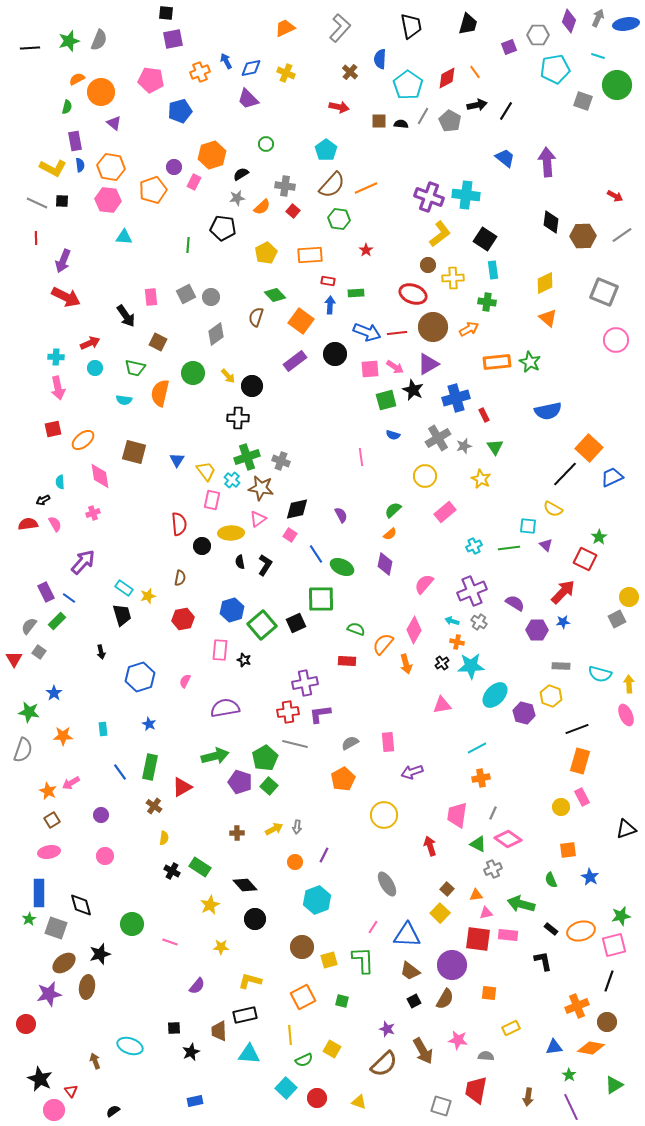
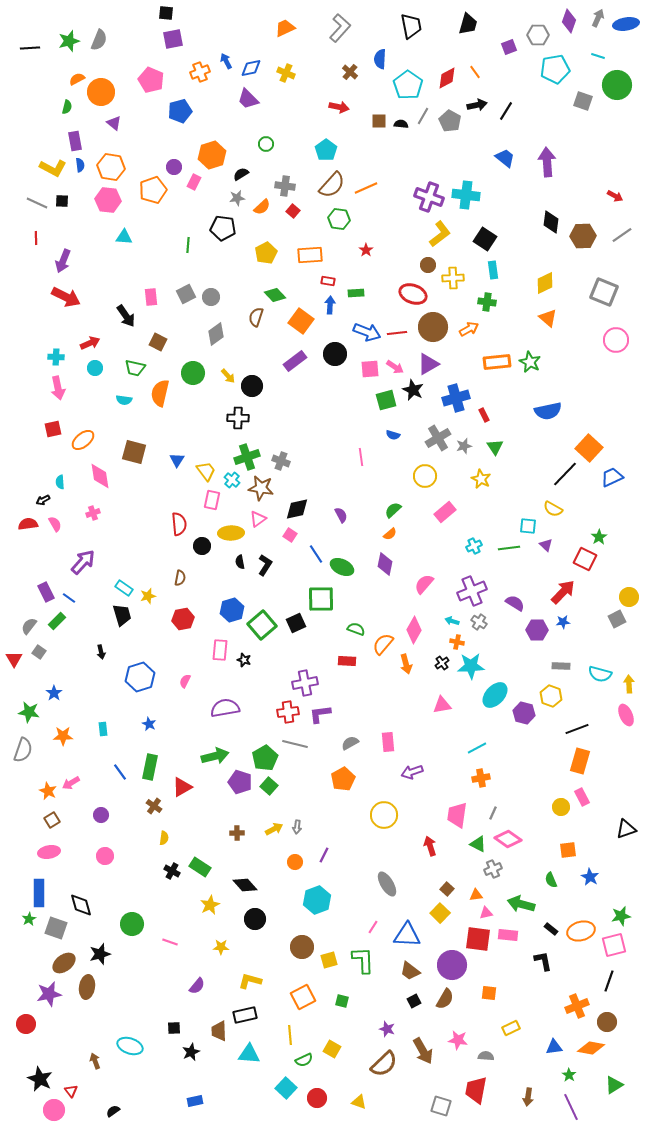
pink pentagon at (151, 80): rotated 15 degrees clockwise
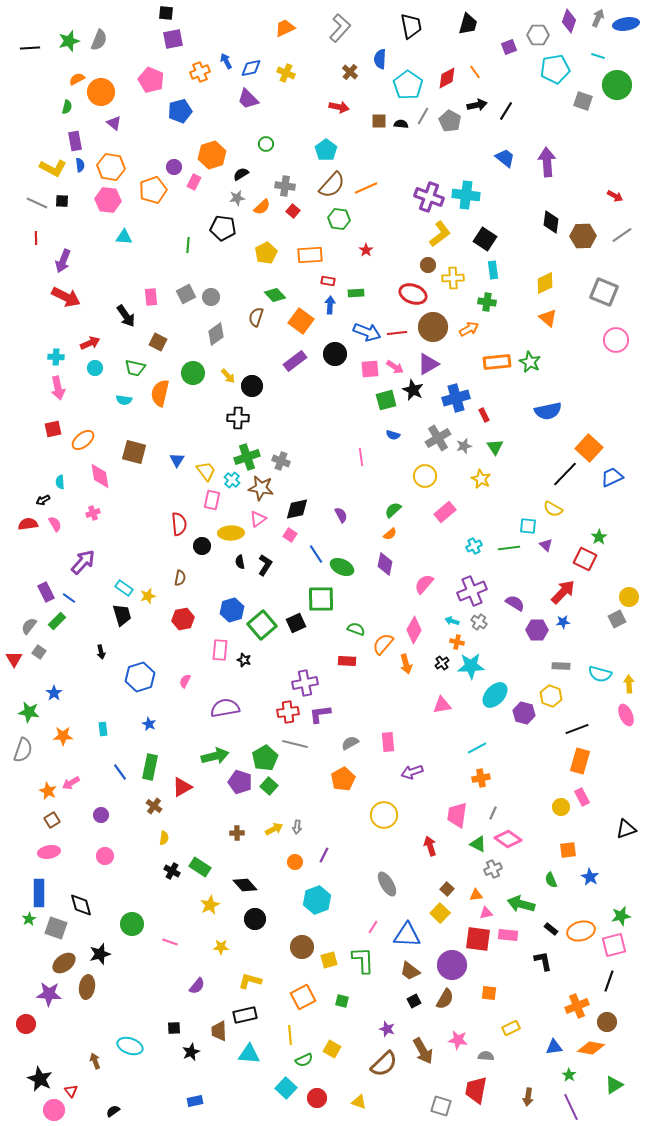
purple star at (49, 994): rotated 15 degrees clockwise
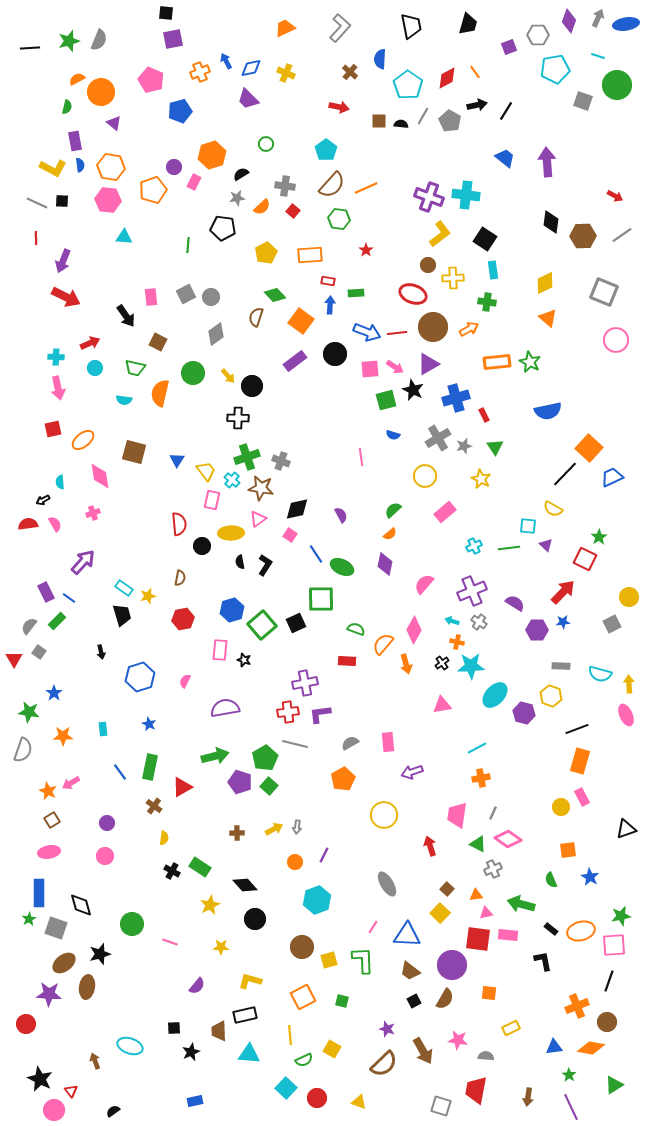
gray square at (617, 619): moved 5 px left, 5 px down
purple circle at (101, 815): moved 6 px right, 8 px down
pink square at (614, 945): rotated 10 degrees clockwise
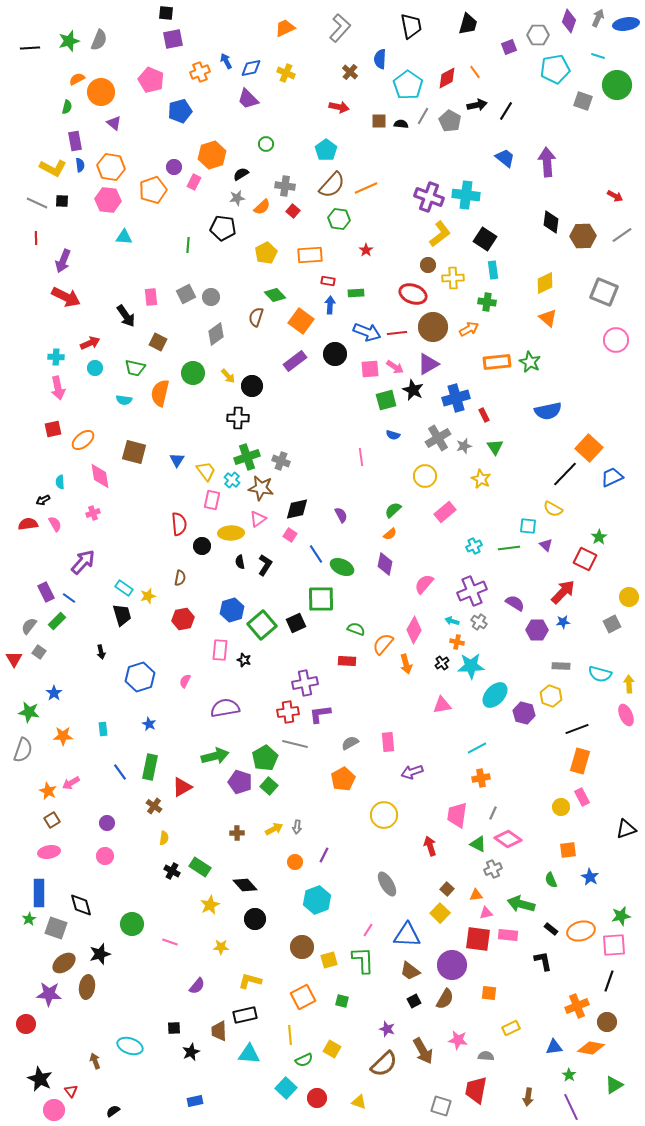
pink line at (373, 927): moved 5 px left, 3 px down
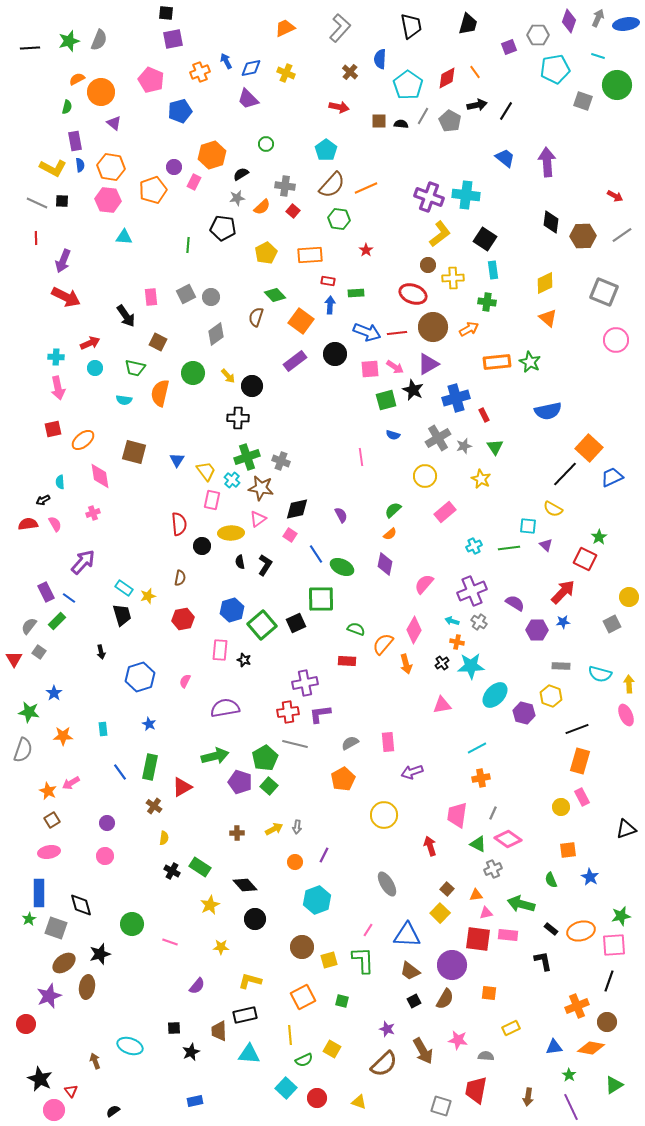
purple star at (49, 994): moved 2 px down; rotated 25 degrees counterclockwise
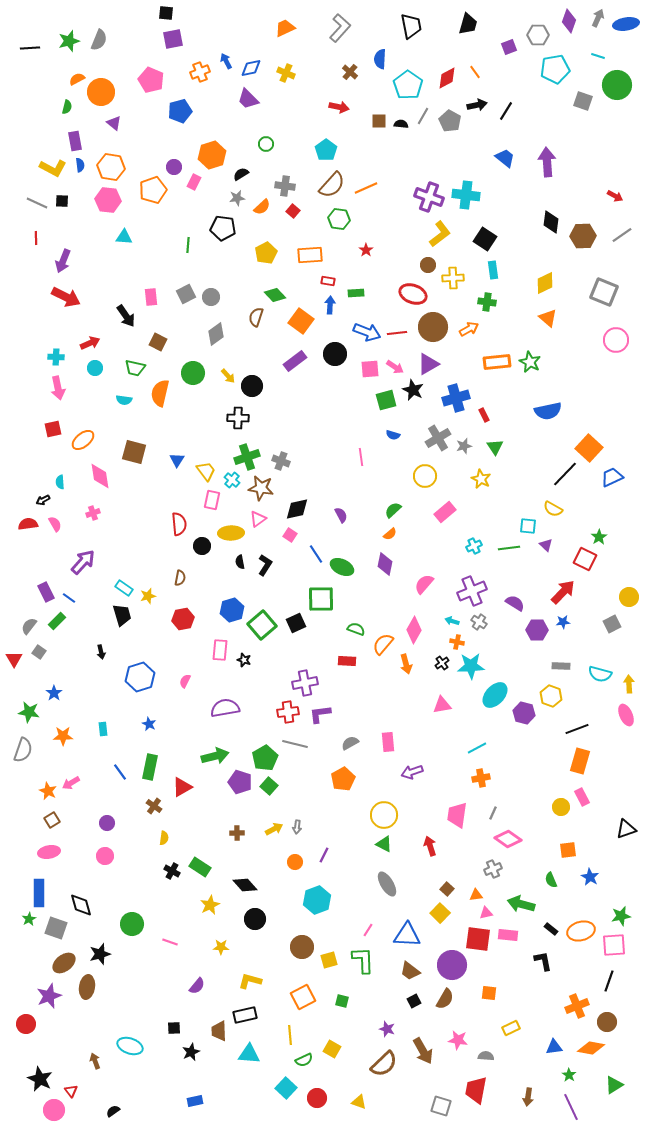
green triangle at (478, 844): moved 94 px left
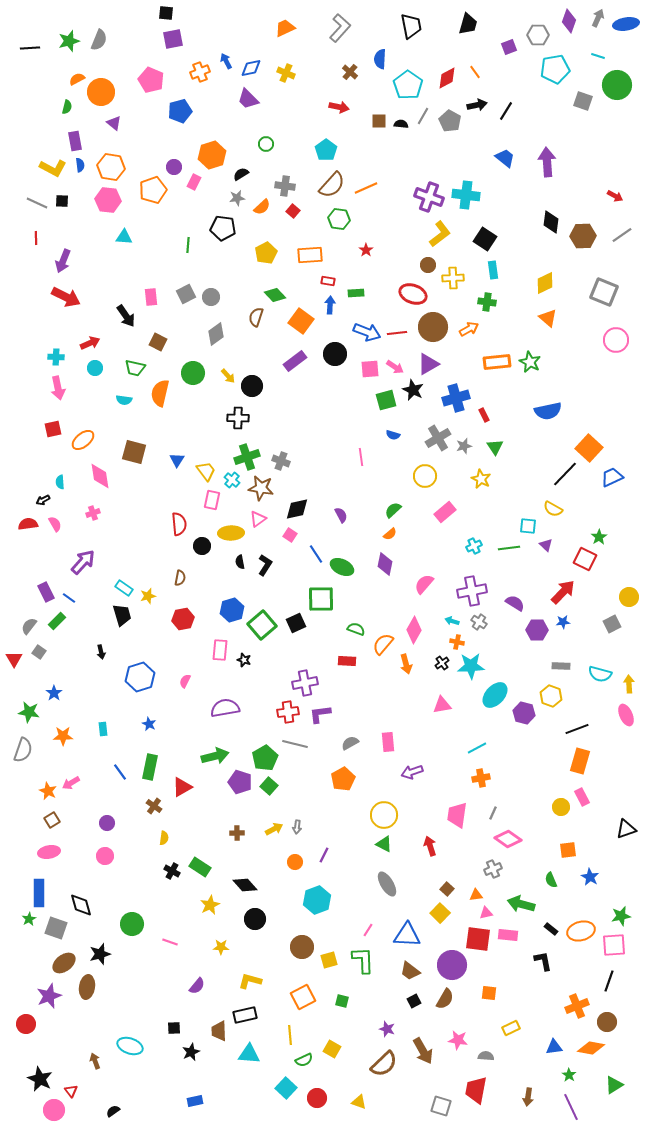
purple cross at (472, 591): rotated 12 degrees clockwise
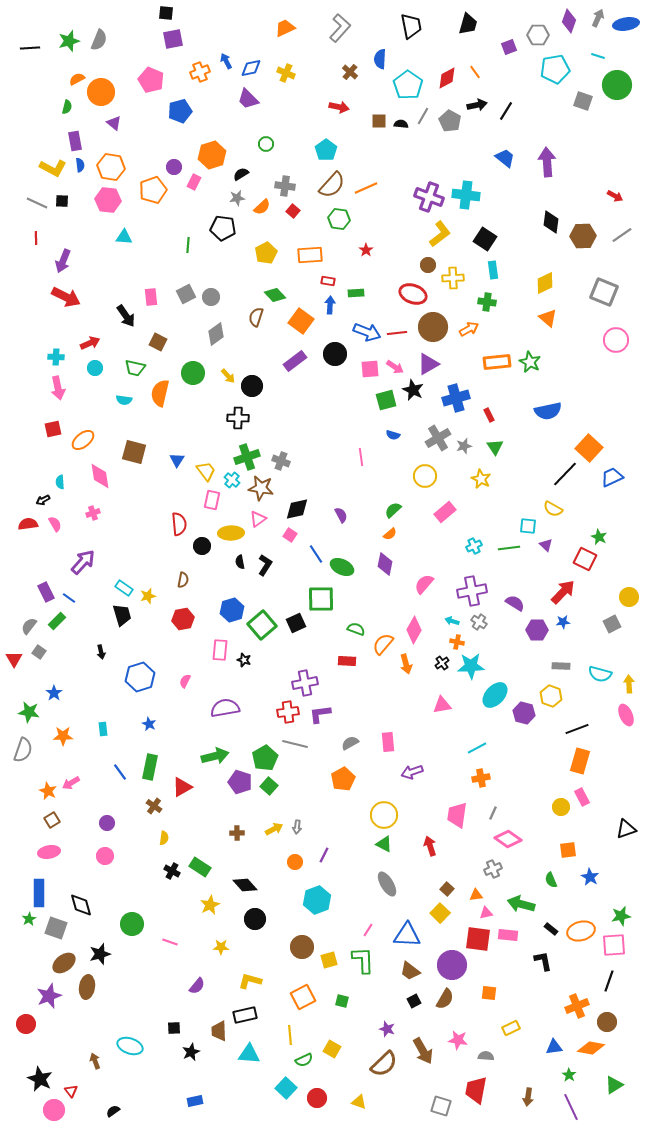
red rectangle at (484, 415): moved 5 px right
green star at (599, 537): rotated 14 degrees counterclockwise
brown semicircle at (180, 578): moved 3 px right, 2 px down
